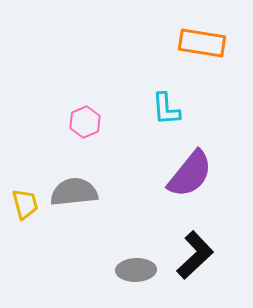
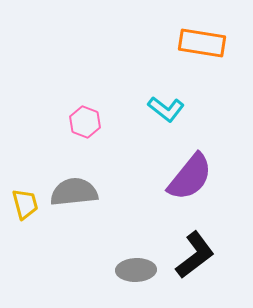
cyan L-shape: rotated 48 degrees counterclockwise
pink hexagon: rotated 16 degrees counterclockwise
purple semicircle: moved 3 px down
black L-shape: rotated 6 degrees clockwise
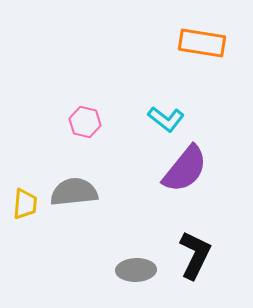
cyan L-shape: moved 10 px down
pink hexagon: rotated 8 degrees counterclockwise
purple semicircle: moved 5 px left, 8 px up
yellow trapezoid: rotated 20 degrees clockwise
black L-shape: rotated 27 degrees counterclockwise
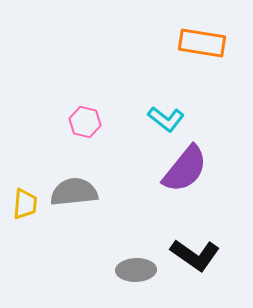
black L-shape: rotated 99 degrees clockwise
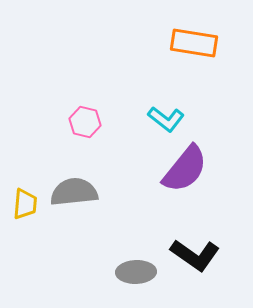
orange rectangle: moved 8 px left
gray ellipse: moved 2 px down
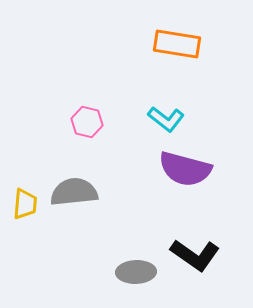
orange rectangle: moved 17 px left, 1 px down
pink hexagon: moved 2 px right
purple semicircle: rotated 66 degrees clockwise
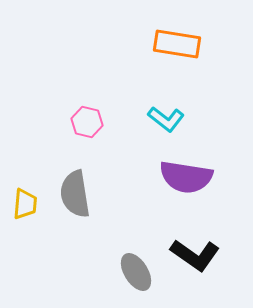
purple semicircle: moved 1 px right, 8 px down; rotated 6 degrees counterclockwise
gray semicircle: moved 1 px right, 2 px down; rotated 93 degrees counterclockwise
gray ellipse: rotated 60 degrees clockwise
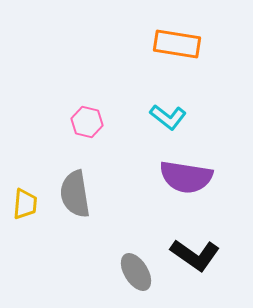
cyan L-shape: moved 2 px right, 2 px up
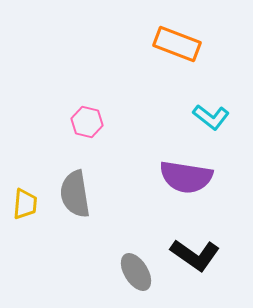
orange rectangle: rotated 12 degrees clockwise
cyan L-shape: moved 43 px right
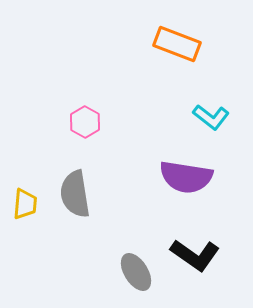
pink hexagon: moved 2 px left; rotated 16 degrees clockwise
